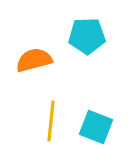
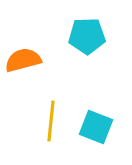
orange semicircle: moved 11 px left
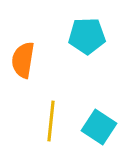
orange semicircle: rotated 66 degrees counterclockwise
cyan square: moved 3 px right; rotated 12 degrees clockwise
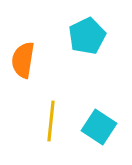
cyan pentagon: rotated 24 degrees counterclockwise
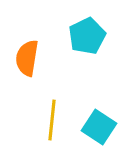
orange semicircle: moved 4 px right, 2 px up
yellow line: moved 1 px right, 1 px up
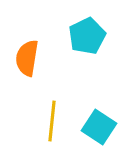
yellow line: moved 1 px down
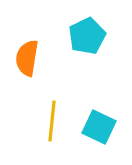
cyan square: rotated 8 degrees counterclockwise
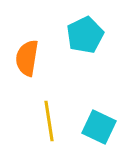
cyan pentagon: moved 2 px left, 1 px up
yellow line: moved 3 px left; rotated 15 degrees counterclockwise
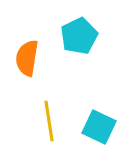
cyan pentagon: moved 6 px left, 1 px down
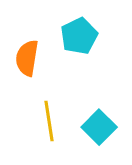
cyan square: rotated 20 degrees clockwise
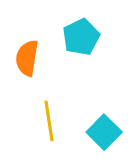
cyan pentagon: moved 2 px right, 1 px down
cyan square: moved 5 px right, 5 px down
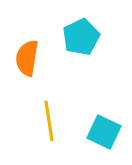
cyan square: rotated 20 degrees counterclockwise
